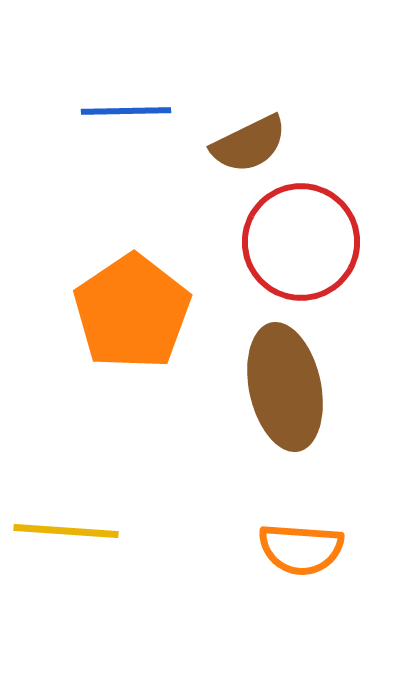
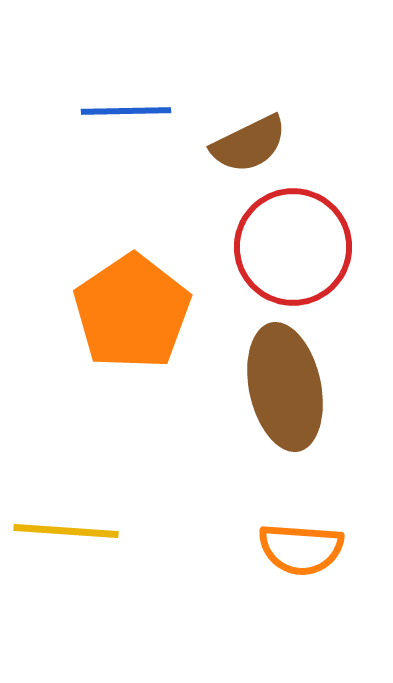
red circle: moved 8 px left, 5 px down
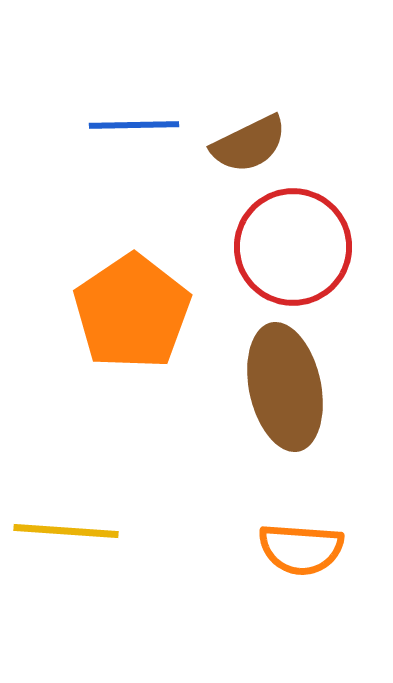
blue line: moved 8 px right, 14 px down
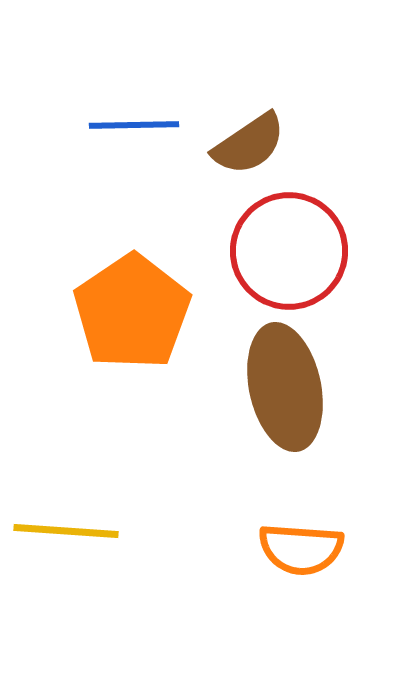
brown semicircle: rotated 8 degrees counterclockwise
red circle: moved 4 px left, 4 px down
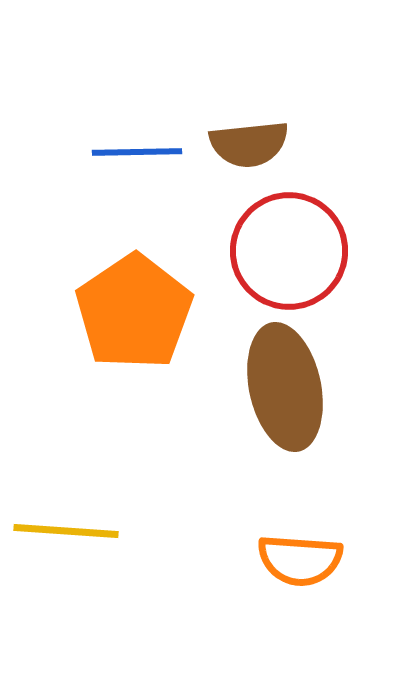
blue line: moved 3 px right, 27 px down
brown semicircle: rotated 28 degrees clockwise
orange pentagon: moved 2 px right
orange semicircle: moved 1 px left, 11 px down
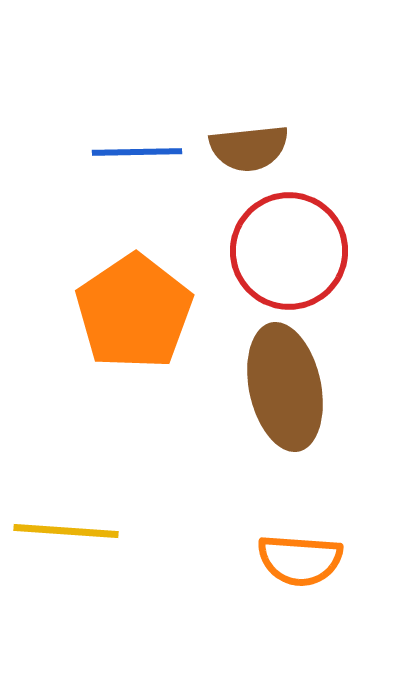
brown semicircle: moved 4 px down
